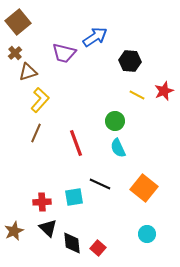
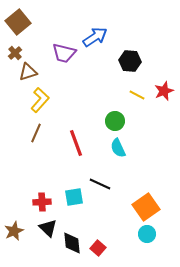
orange square: moved 2 px right, 19 px down; rotated 16 degrees clockwise
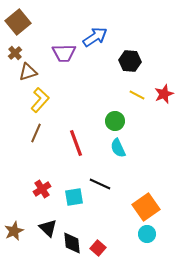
purple trapezoid: rotated 15 degrees counterclockwise
red star: moved 3 px down
red cross: moved 13 px up; rotated 30 degrees counterclockwise
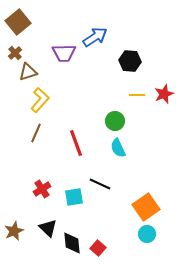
yellow line: rotated 28 degrees counterclockwise
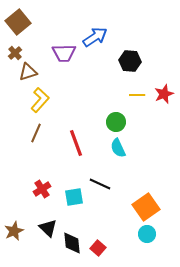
green circle: moved 1 px right, 1 px down
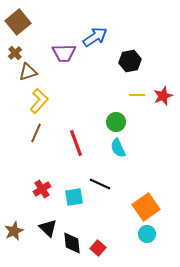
black hexagon: rotated 15 degrees counterclockwise
red star: moved 1 px left, 2 px down
yellow L-shape: moved 1 px left, 1 px down
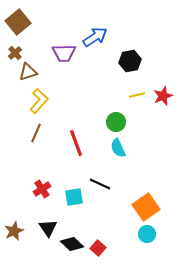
yellow line: rotated 14 degrees counterclockwise
black triangle: rotated 12 degrees clockwise
black diamond: moved 1 px down; rotated 40 degrees counterclockwise
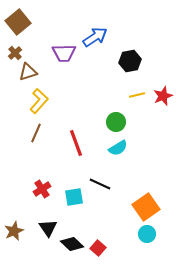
cyan semicircle: rotated 96 degrees counterclockwise
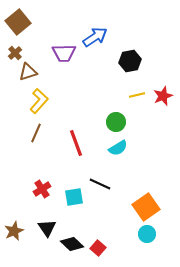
black triangle: moved 1 px left
